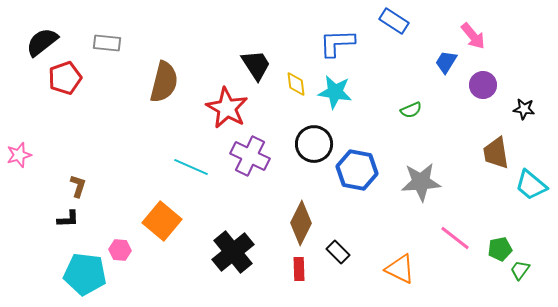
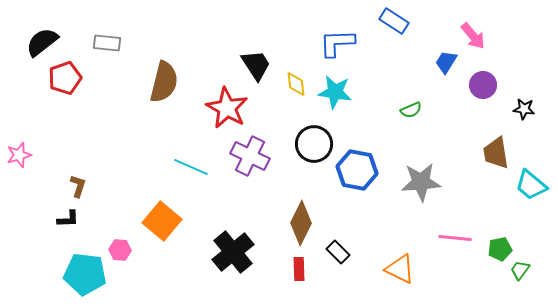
pink line: rotated 32 degrees counterclockwise
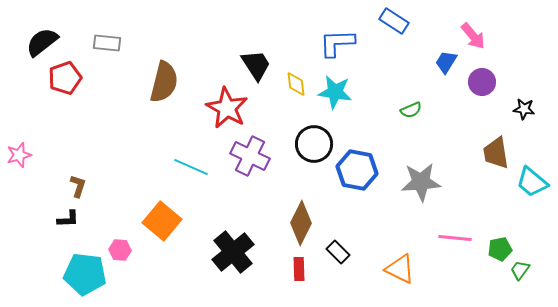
purple circle: moved 1 px left, 3 px up
cyan trapezoid: moved 1 px right, 3 px up
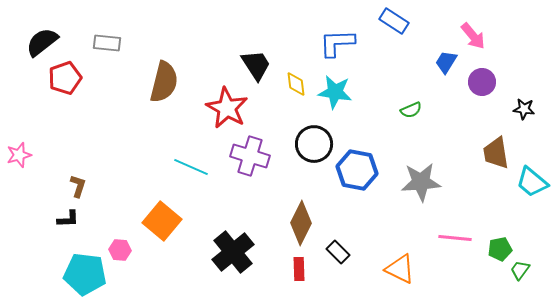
purple cross: rotated 9 degrees counterclockwise
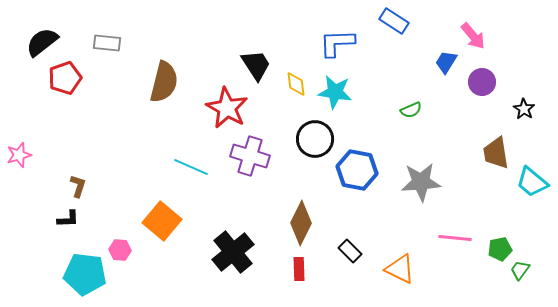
black star: rotated 25 degrees clockwise
black circle: moved 1 px right, 5 px up
black rectangle: moved 12 px right, 1 px up
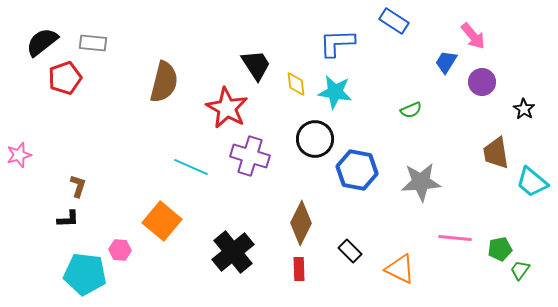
gray rectangle: moved 14 px left
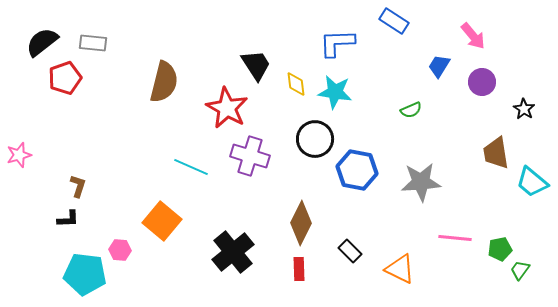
blue trapezoid: moved 7 px left, 4 px down
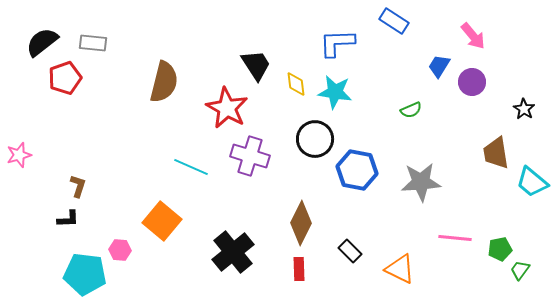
purple circle: moved 10 px left
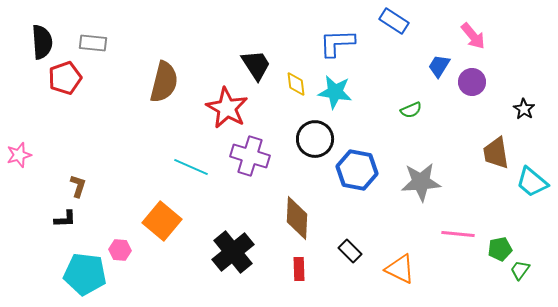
black semicircle: rotated 124 degrees clockwise
black L-shape: moved 3 px left
brown diamond: moved 4 px left, 5 px up; rotated 24 degrees counterclockwise
pink line: moved 3 px right, 4 px up
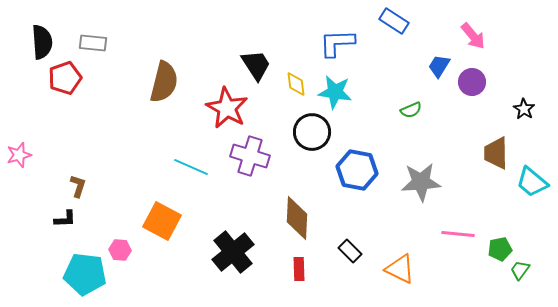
black circle: moved 3 px left, 7 px up
brown trapezoid: rotated 8 degrees clockwise
orange square: rotated 12 degrees counterclockwise
